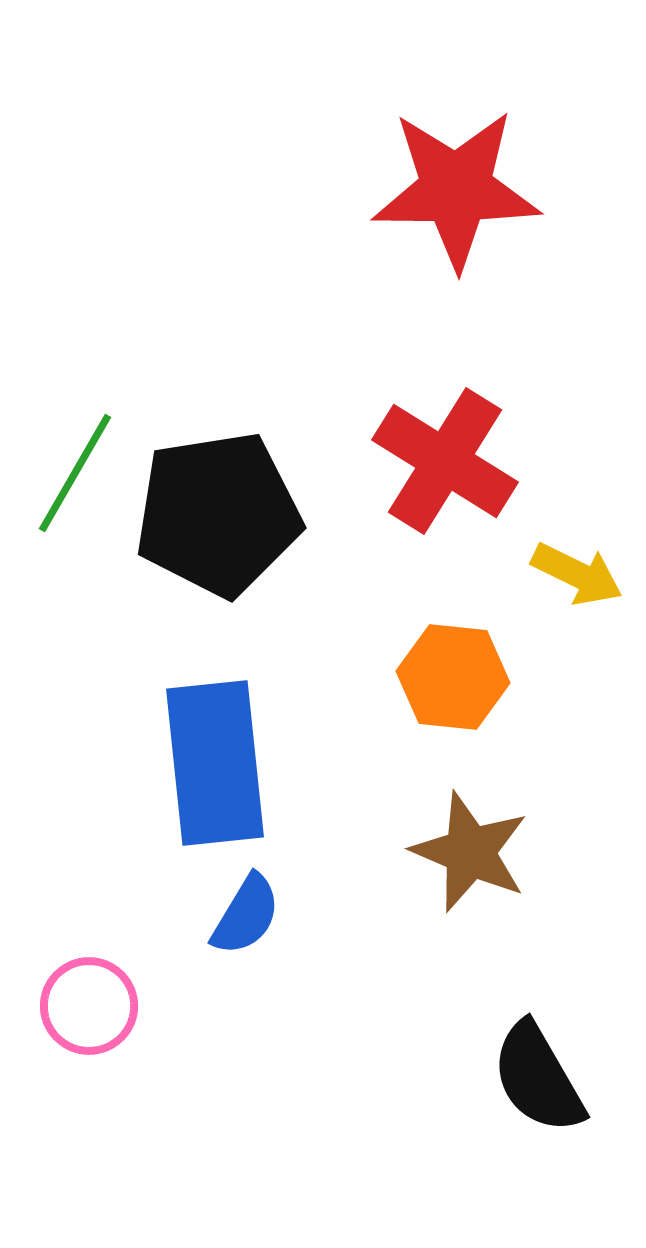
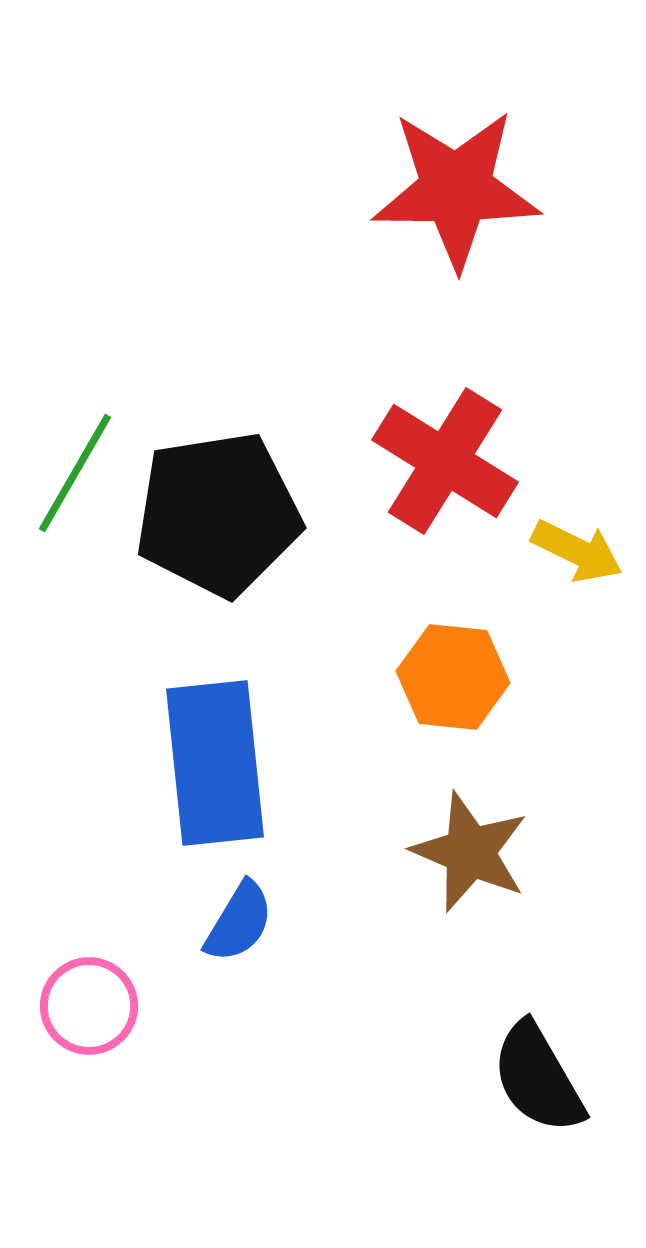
yellow arrow: moved 23 px up
blue semicircle: moved 7 px left, 7 px down
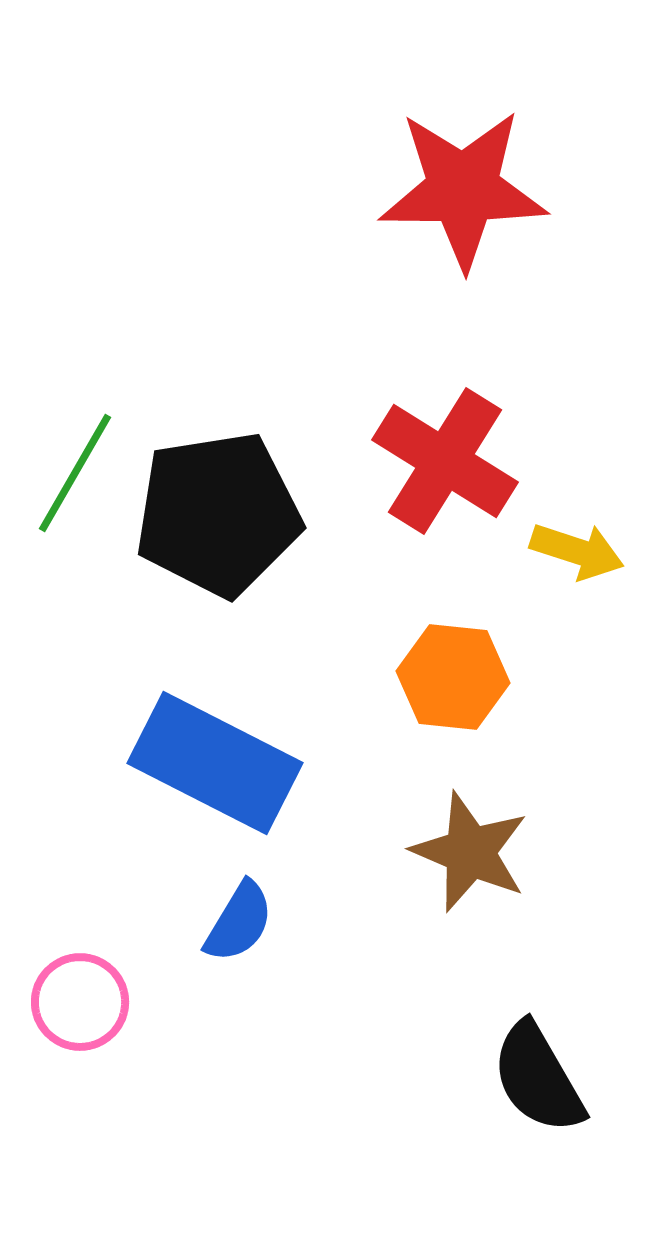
red star: moved 7 px right
yellow arrow: rotated 8 degrees counterclockwise
blue rectangle: rotated 57 degrees counterclockwise
pink circle: moved 9 px left, 4 px up
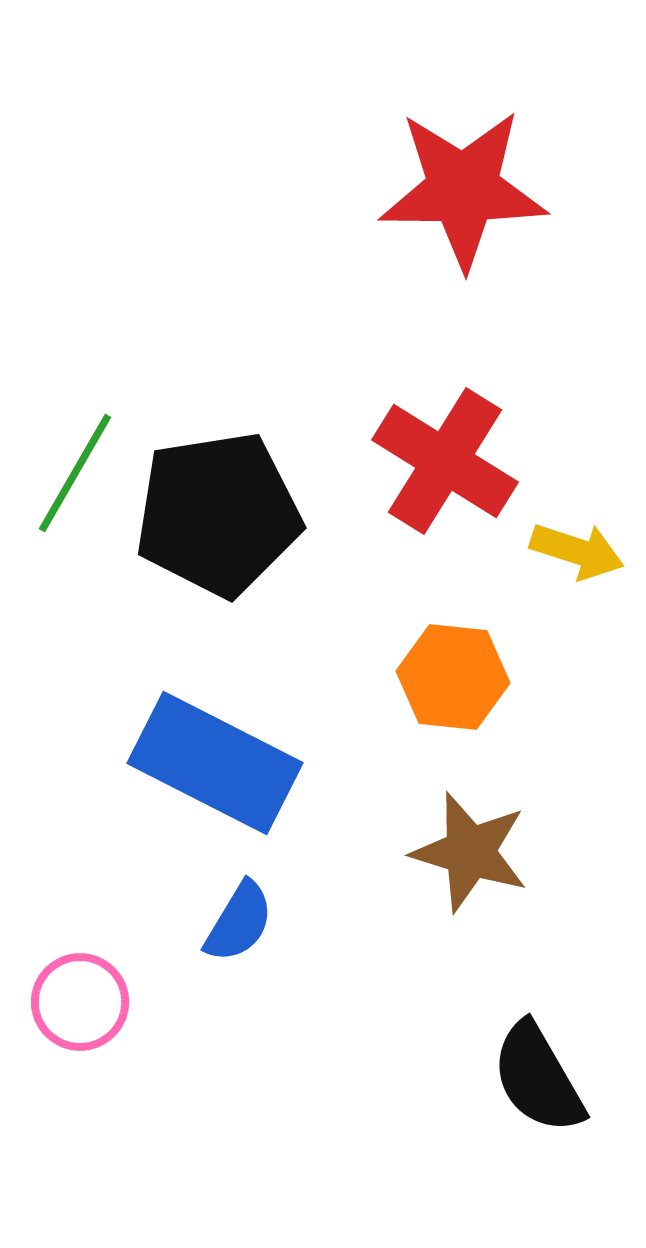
brown star: rotated 6 degrees counterclockwise
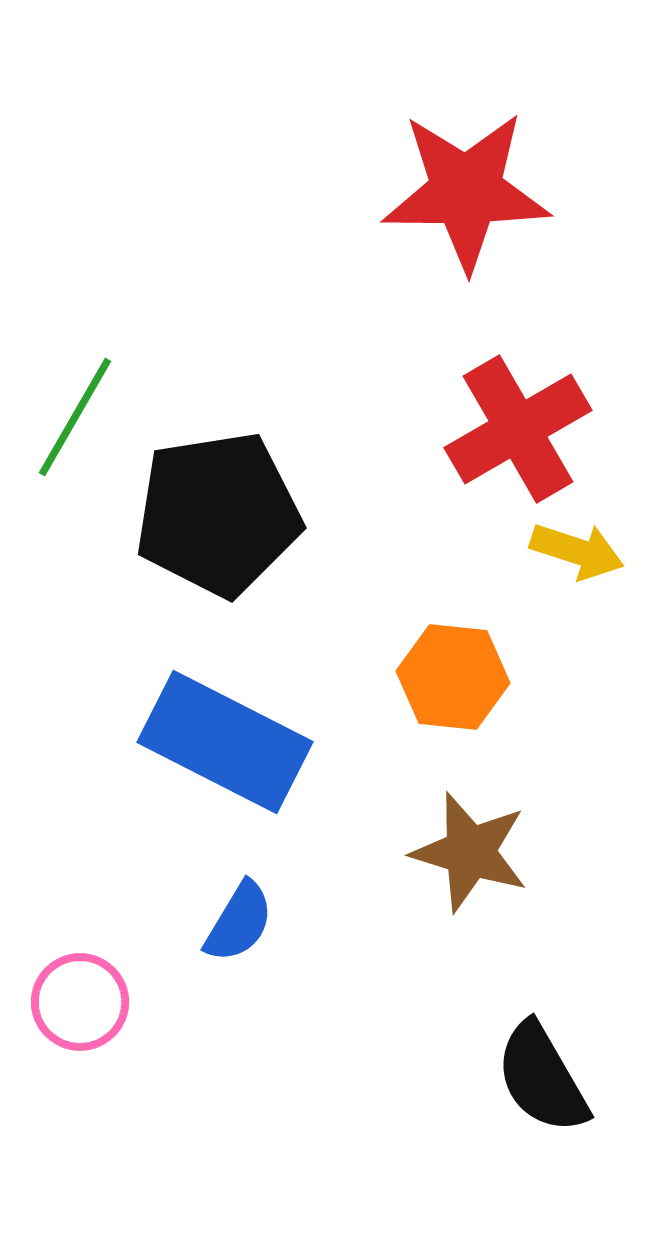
red star: moved 3 px right, 2 px down
red cross: moved 73 px right, 32 px up; rotated 28 degrees clockwise
green line: moved 56 px up
blue rectangle: moved 10 px right, 21 px up
black semicircle: moved 4 px right
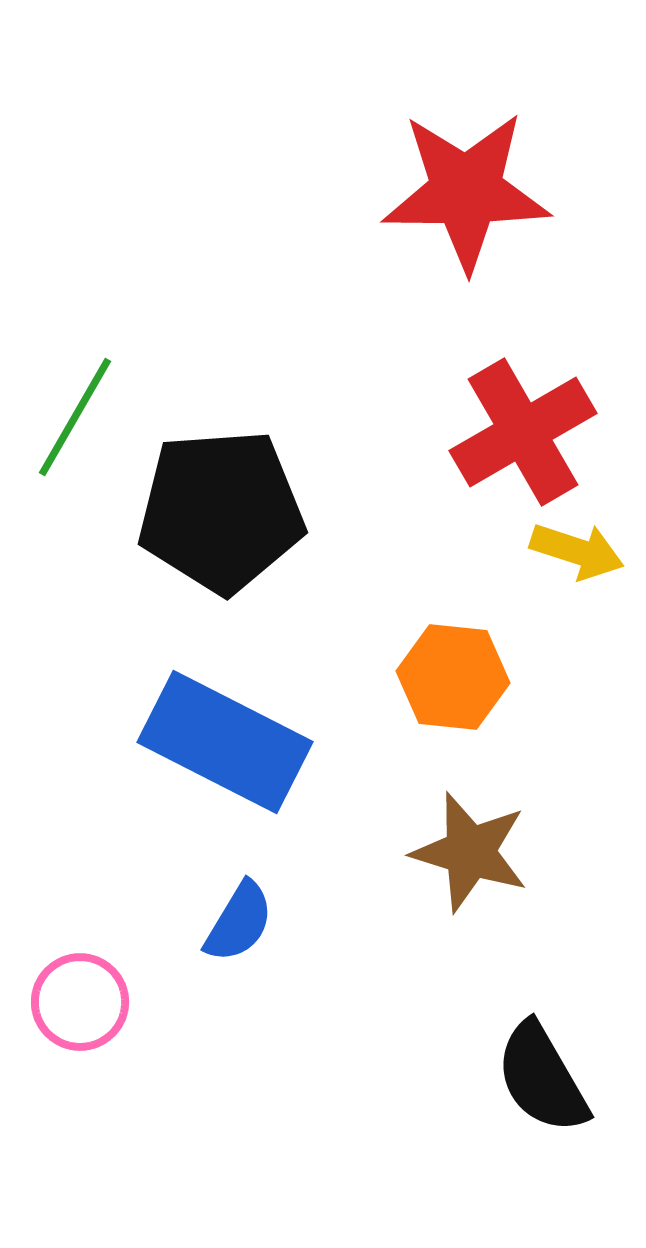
red cross: moved 5 px right, 3 px down
black pentagon: moved 3 px right, 3 px up; rotated 5 degrees clockwise
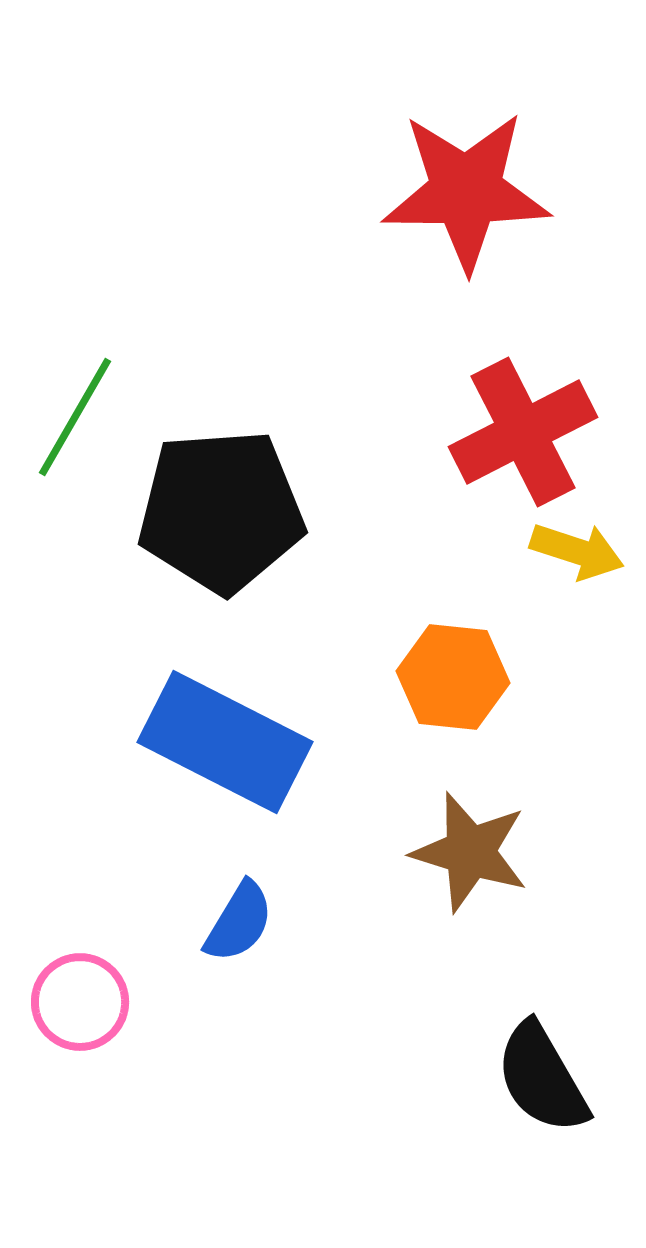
red cross: rotated 3 degrees clockwise
